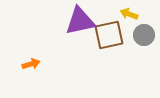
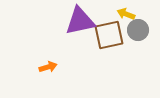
yellow arrow: moved 3 px left
gray circle: moved 6 px left, 5 px up
orange arrow: moved 17 px right, 3 px down
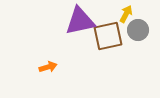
yellow arrow: rotated 96 degrees clockwise
brown square: moved 1 px left, 1 px down
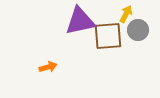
brown square: rotated 8 degrees clockwise
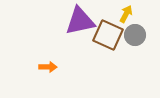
gray circle: moved 3 px left, 5 px down
brown square: moved 1 px up; rotated 28 degrees clockwise
orange arrow: rotated 18 degrees clockwise
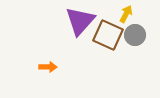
purple triangle: rotated 36 degrees counterclockwise
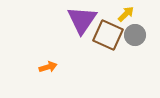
yellow arrow: rotated 18 degrees clockwise
purple triangle: moved 2 px right, 1 px up; rotated 8 degrees counterclockwise
orange arrow: rotated 18 degrees counterclockwise
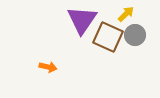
brown square: moved 2 px down
orange arrow: rotated 30 degrees clockwise
